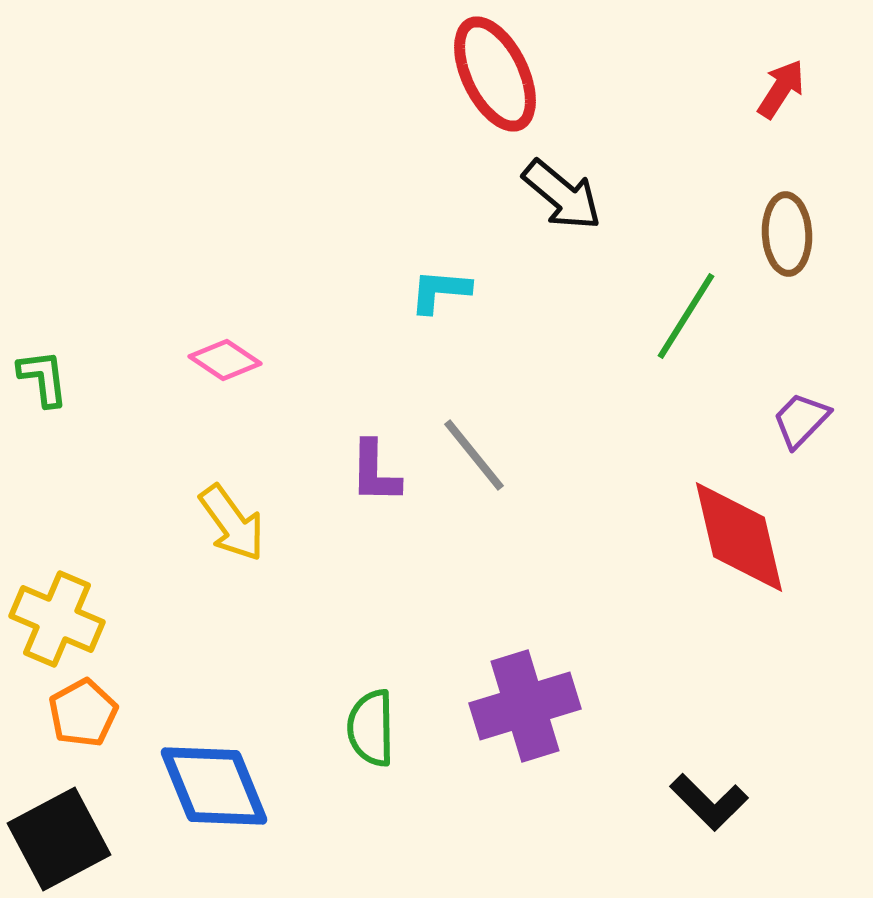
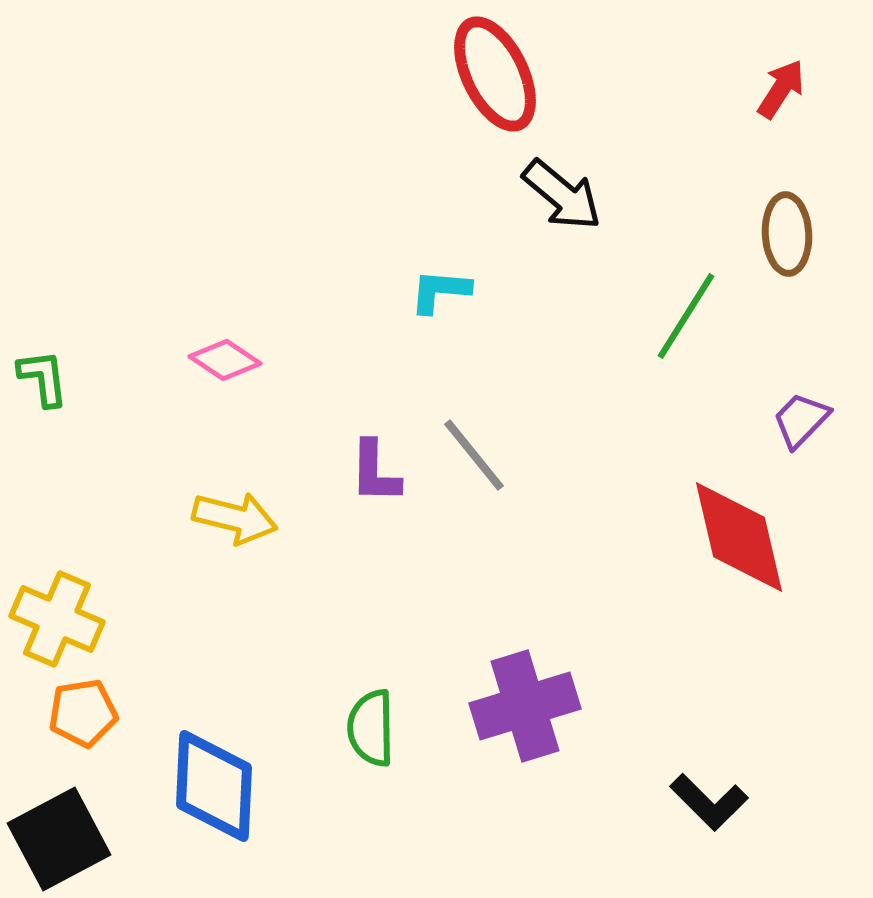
yellow arrow: moved 3 px right, 5 px up; rotated 40 degrees counterclockwise
orange pentagon: rotated 20 degrees clockwise
blue diamond: rotated 25 degrees clockwise
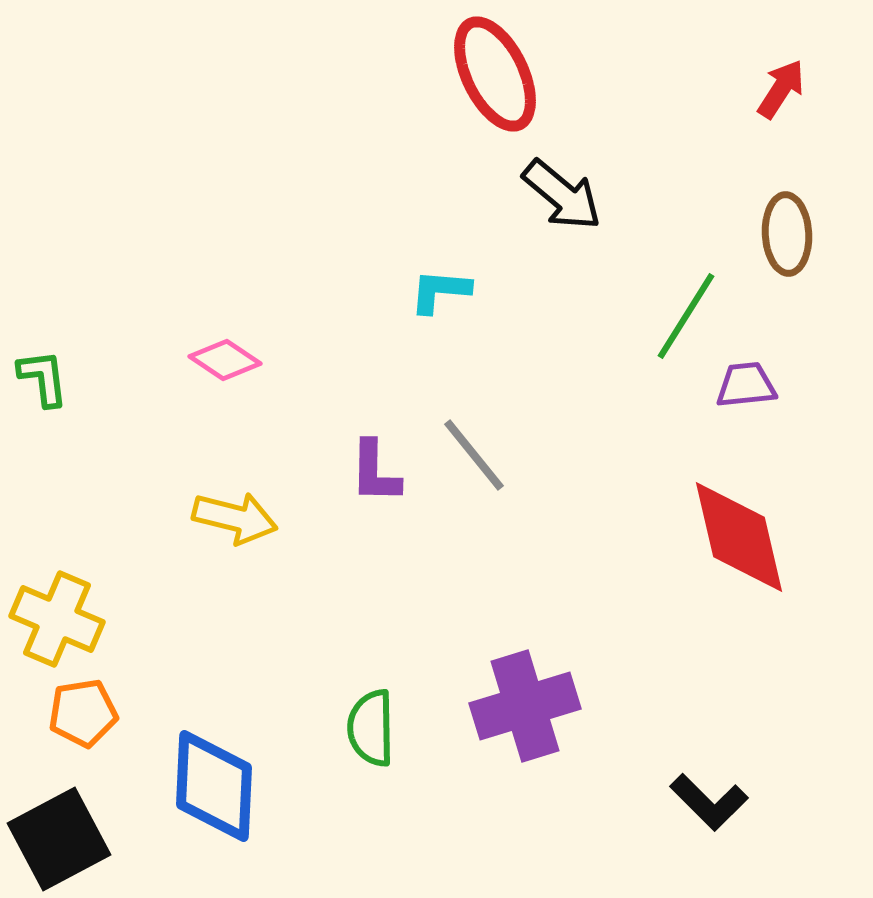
purple trapezoid: moved 55 px left, 35 px up; rotated 40 degrees clockwise
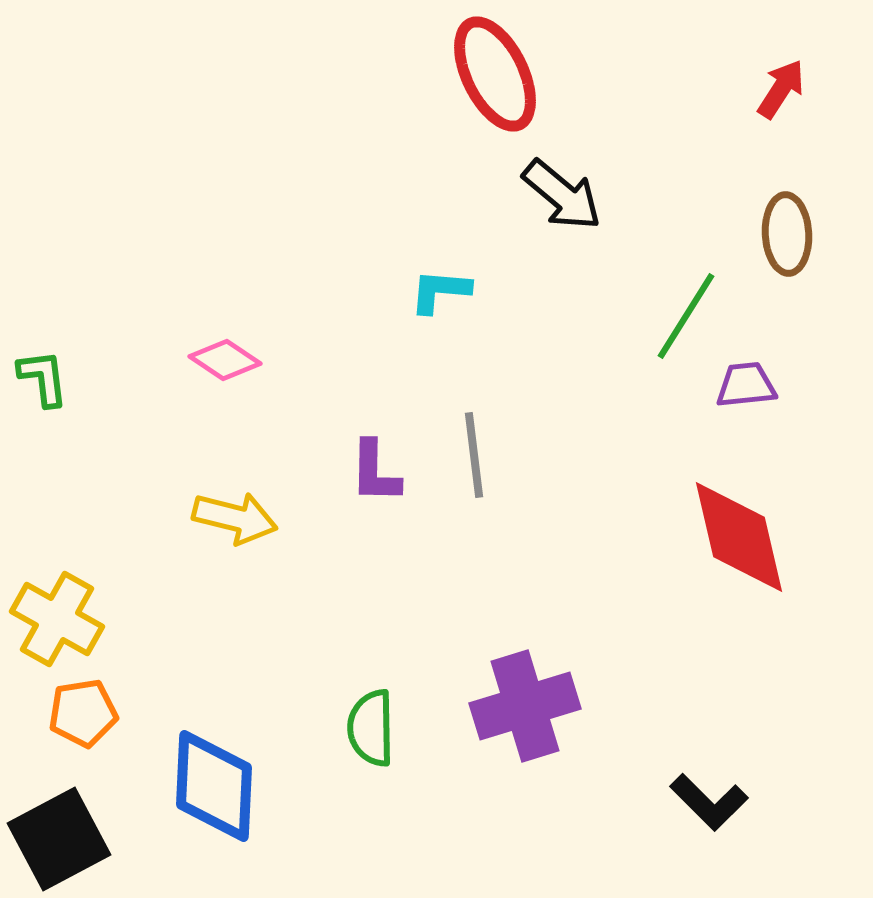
gray line: rotated 32 degrees clockwise
yellow cross: rotated 6 degrees clockwise
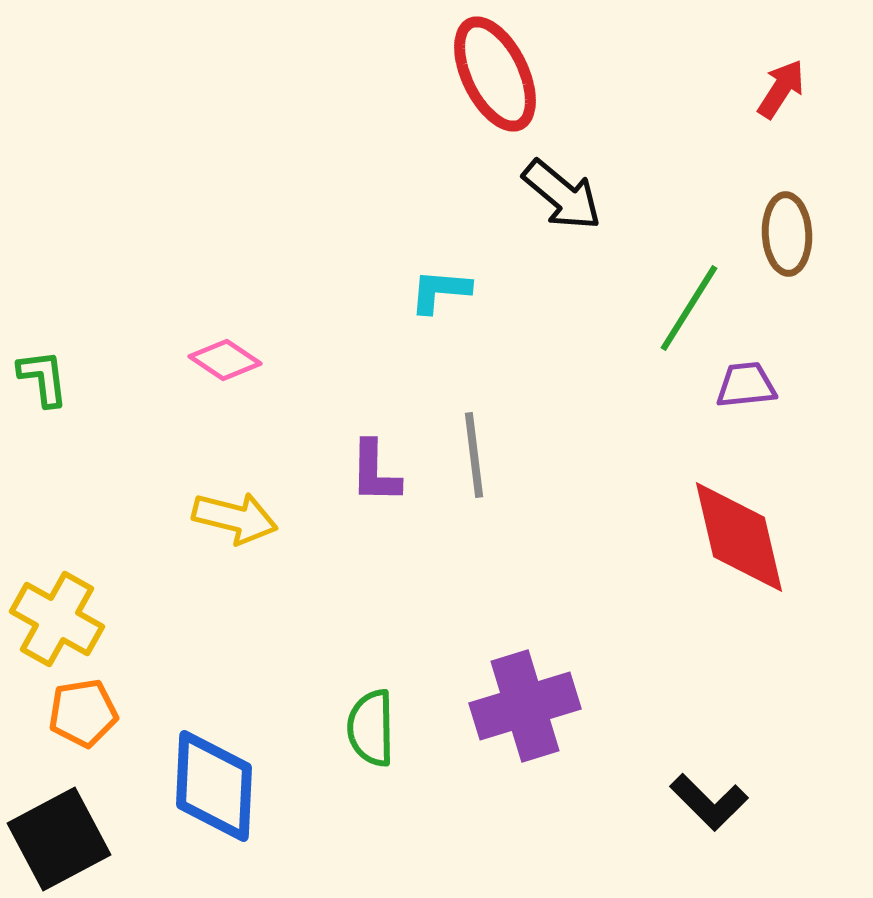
green line: moved 3 px right, 8 px up
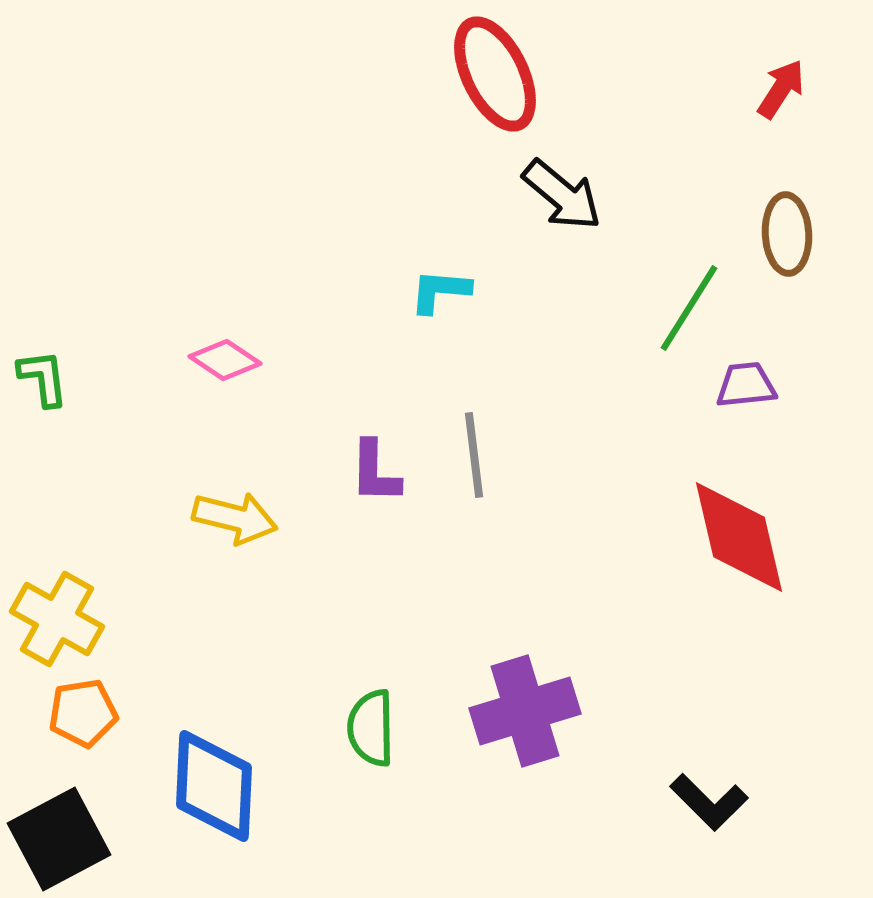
purple cross: moved 5 px down
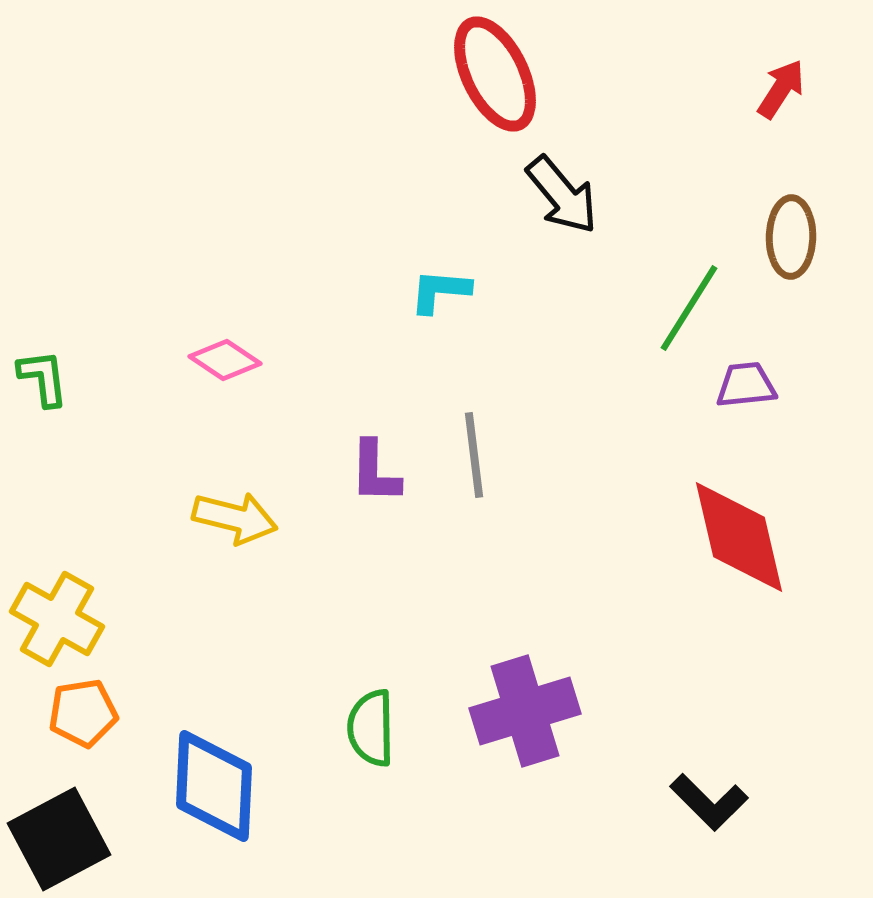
black arrow: rotated 10 degrees clockwise
brown ellipse: moved 4 px right, 3 px down; rotated 4 degrees clockwise
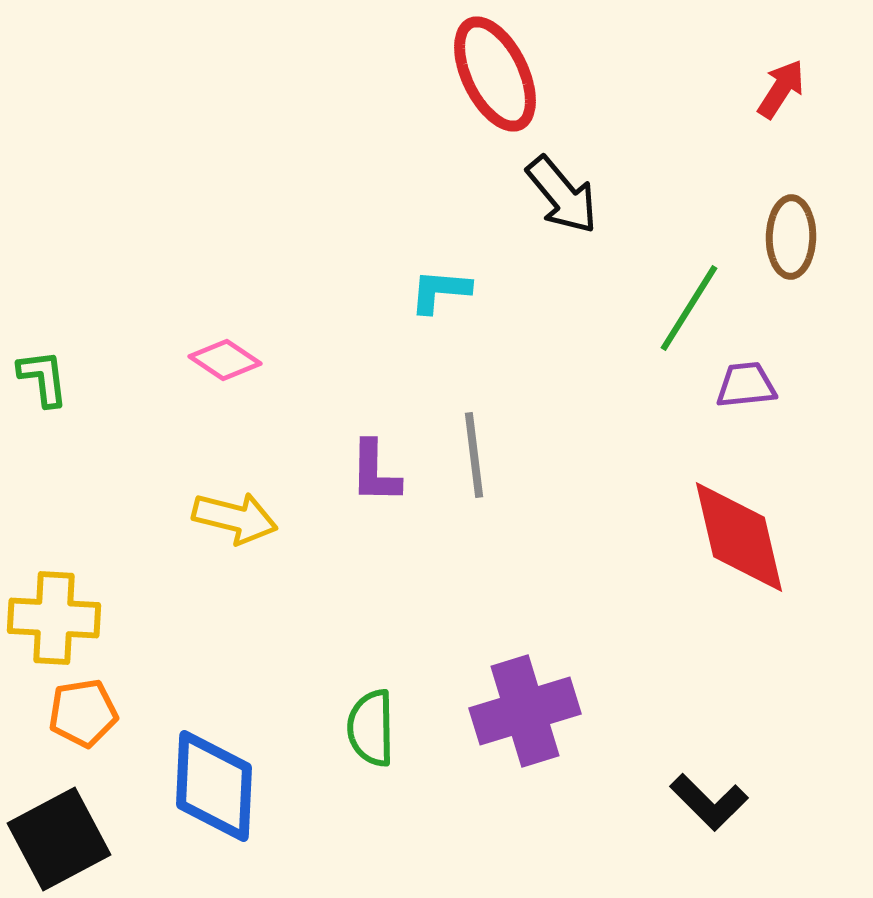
yellow cross: moved 3 px left, 1 px up; rotated 26 degrees counterclockwise
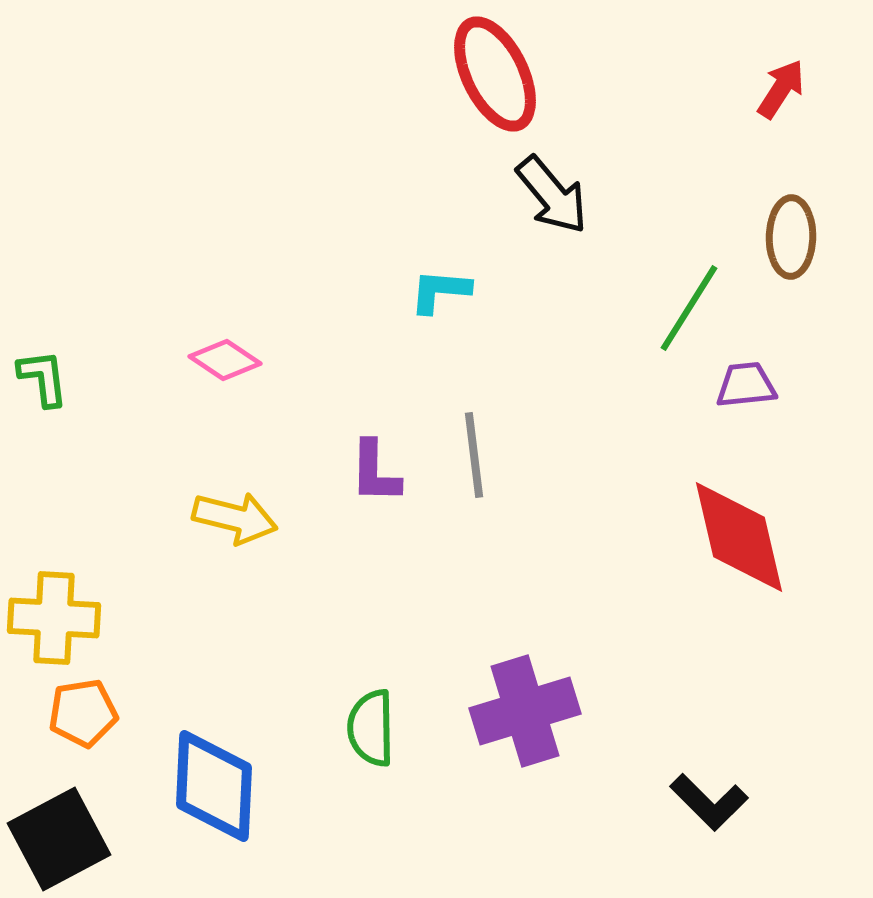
black arrow: moved 10 px left
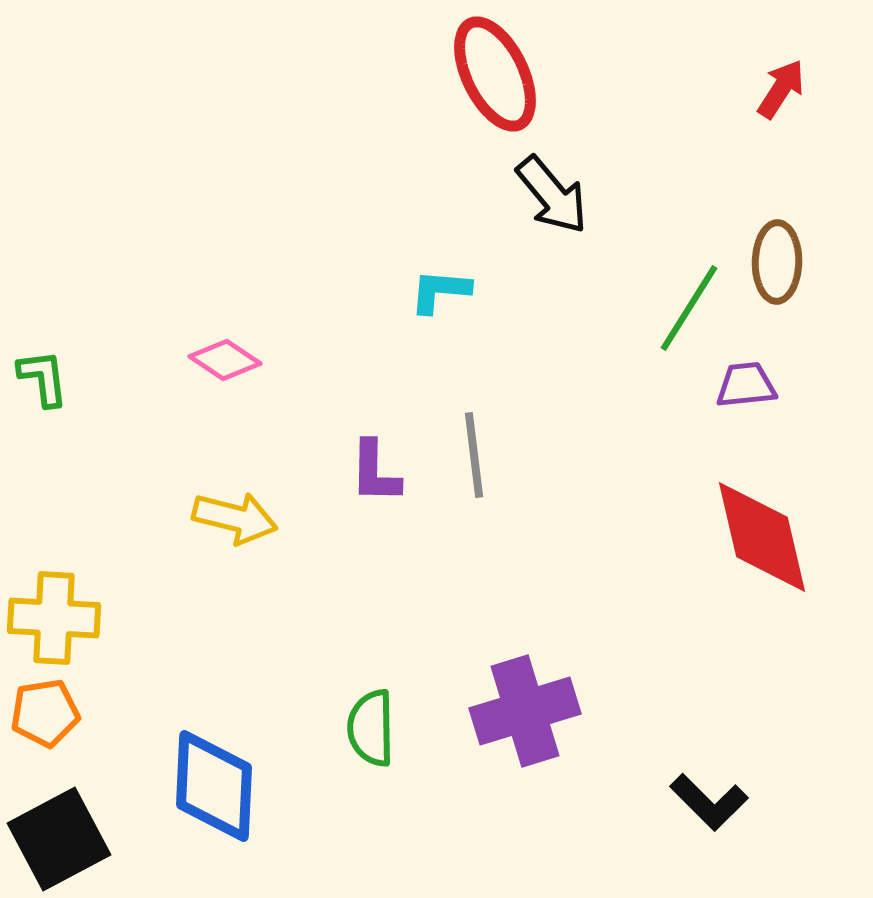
brown ellipse: moved 14 px left, 25 px down
red diamond: moved 23 px right
orange pentagon: moved 38 px left
